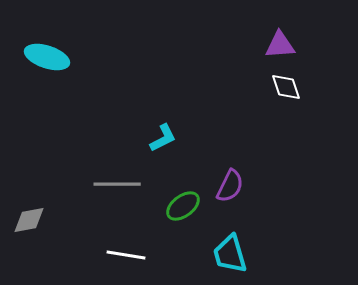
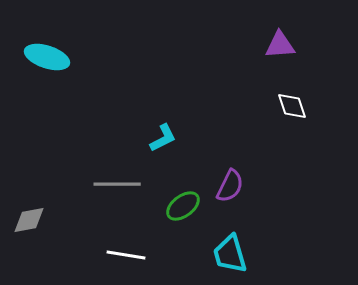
white diamond: moved 6 px right, 19 px down
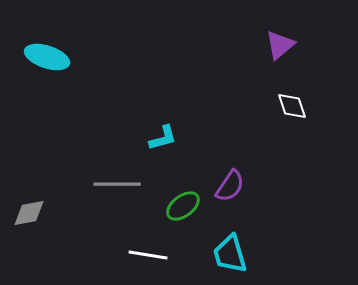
purple triangle: rotated 36 degrees counterclockwise
cyan L-shape: rotated 12 degrees clockwise
purple semicircle: rotated 8 degrees clockwise
gray diamond: moved 7 px up
white line: moved 22 px right
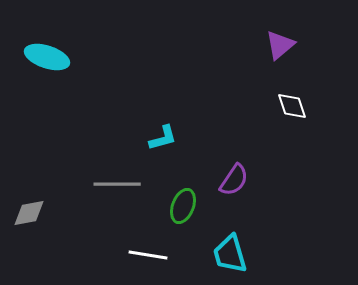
purple semicircle: moved 4 px right, 6 px up
green ellipse: rotated 32 degrees counterclockwise
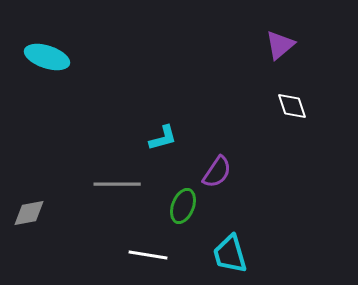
purple semicircle: moved 17 px left, 8 px up
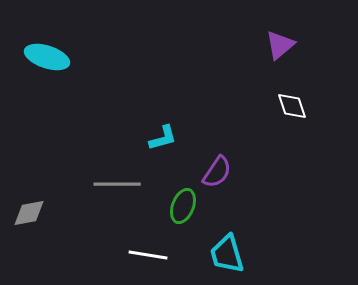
cyan trapezoid: moved 3 px left
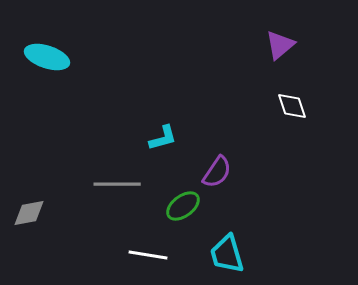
green ellipse: rotated 32 degrees clockwise
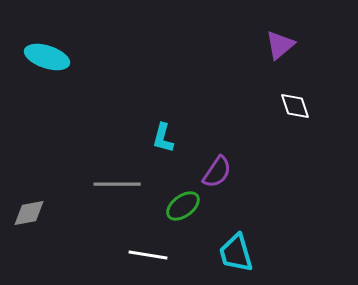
white diamond: moved 3 px right
cyan L-shape: rotated 120 degrees clockwise
cyan trapezoid: moved 9 px right, 1 px up
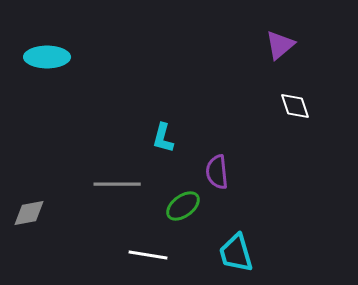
cyan ellipse: rotated 18 degrees counterclockwise
purple semicircle: rotated 140 degrees clockwise
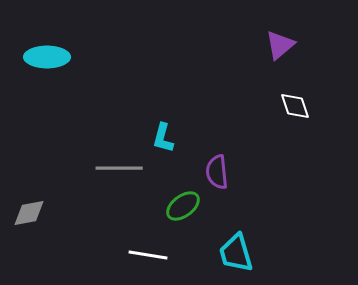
gray line: moved 2 px right, 16 px up
